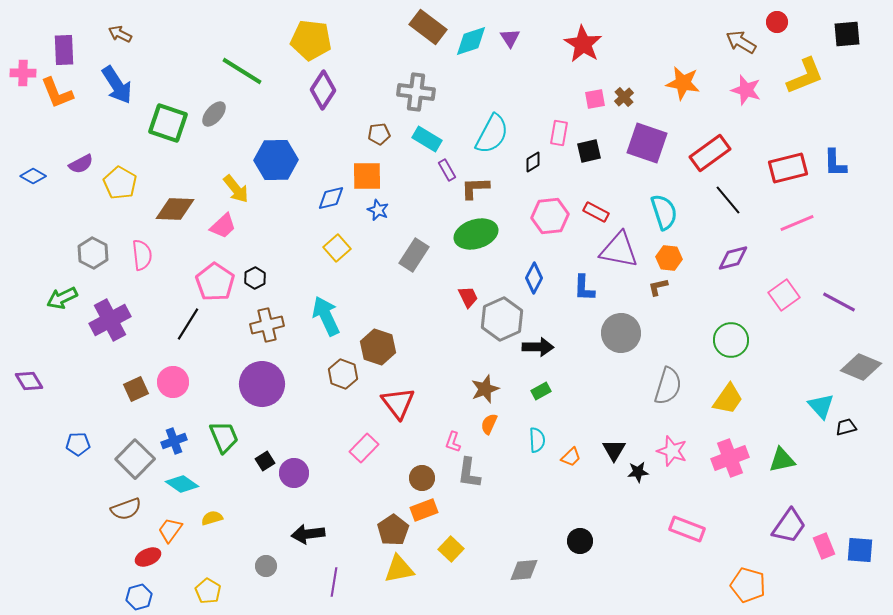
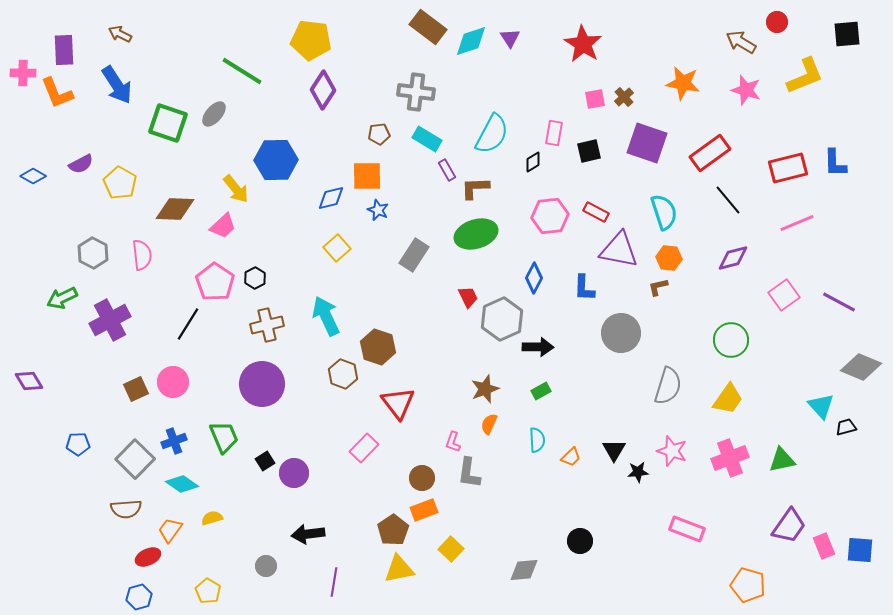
pink rectangle at (559, 133): moved 5 px left
brown semicircle at (126, 509): rotated 16 degrees clockwise
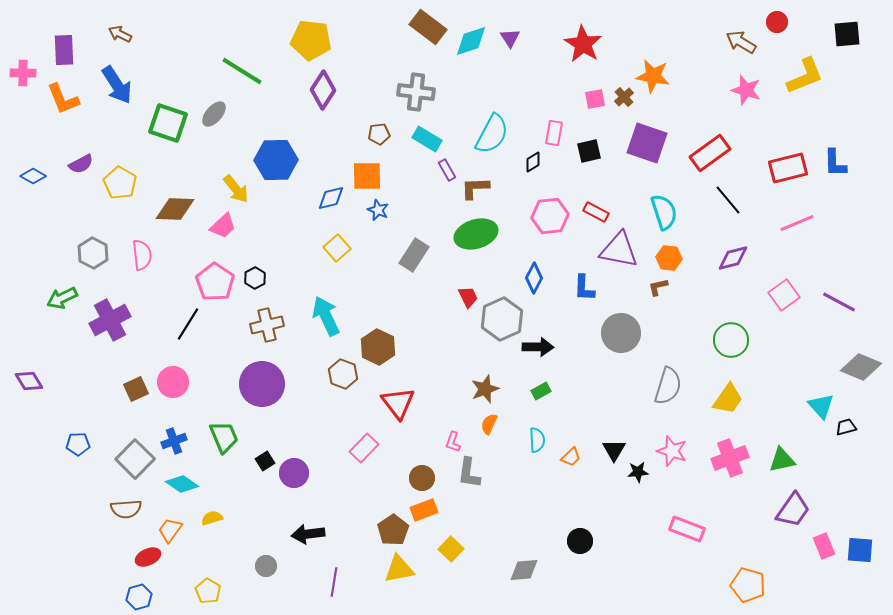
orange star at (683, 83): moved 30 px left, 7 px up
orange L-shape at (57, 93): moved 6 px right, 6 px down
brown hexagon at (378, 347): rotated 8 degrees clockwise
purple trapezoid at (789, 526): moved 4 px right, 16 px up
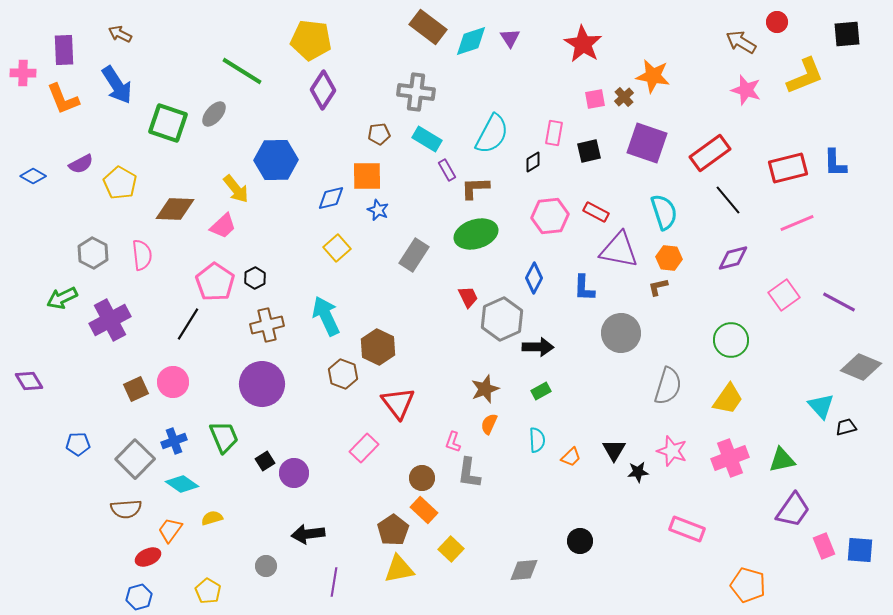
orange rectangle at (424, 510): rotated 64 degrees clockwise
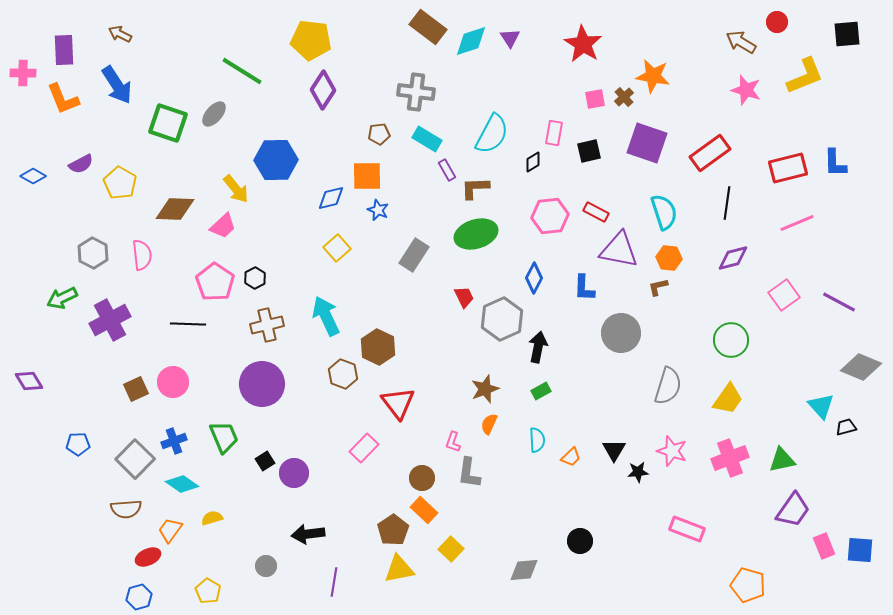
black line at (728, 200): moved 1 px left, 3 px down; rotated 48 degrees clockwise
red trapezoid at (468, 297): moved 4 px left
black line at (188, 324): rotated 60 degrees clockwise
black arrow at (538, 347): rotated 80 degrees counterclockwise
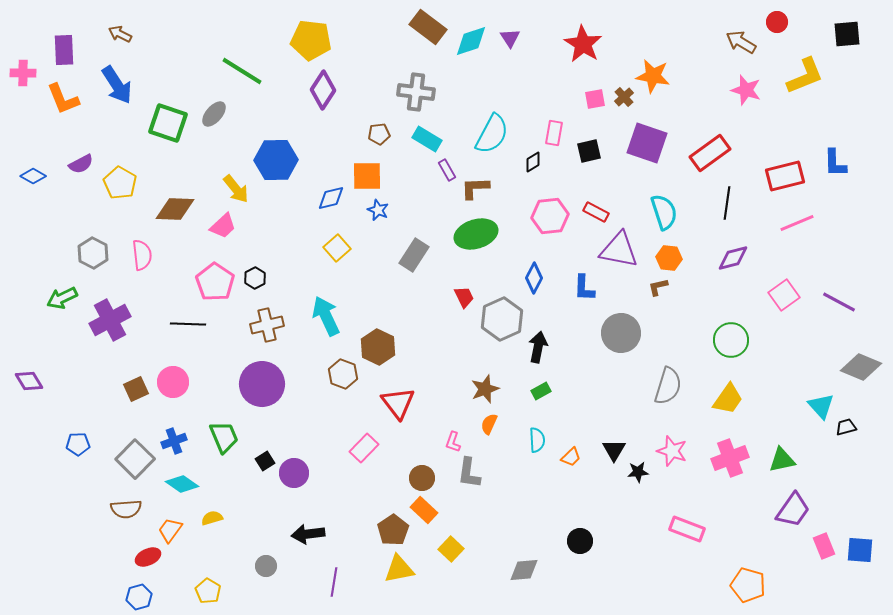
red rectangle at (788, 168): moved 3 px left, 8 px down
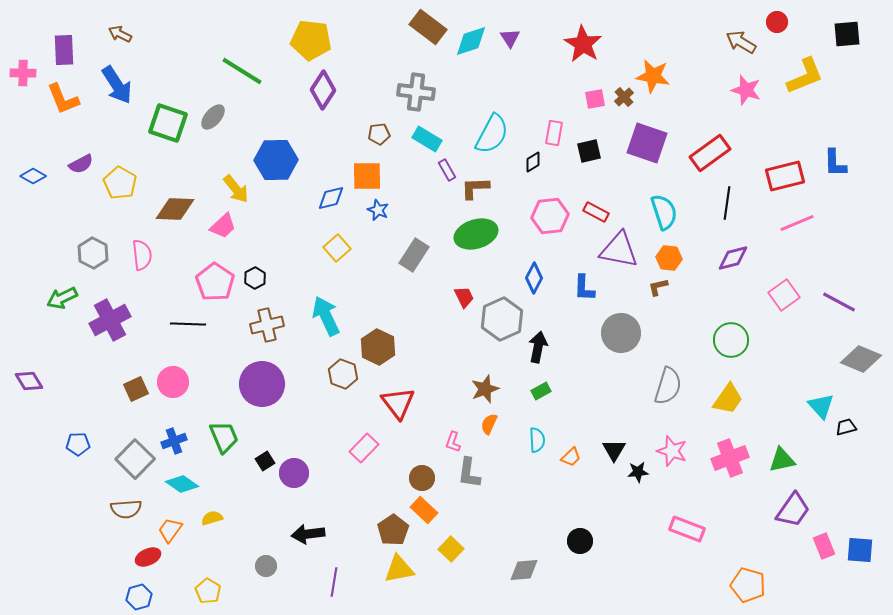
gray ellipse at (214, 114): moved 1 px left, 3 px down
gray diamond at (861, 367): moved 8 px up
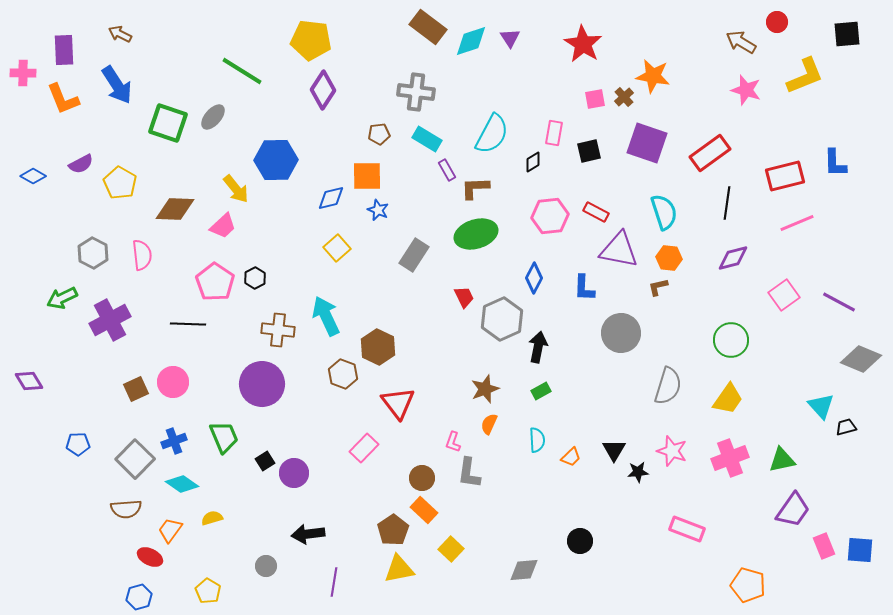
brown cross at (267, 325): moved 11 px right, 5 px down; rotated 20 degrees clockwise
red ellipse at (148, 557): moved 2 px right; rotated 50 degrees clockwise
